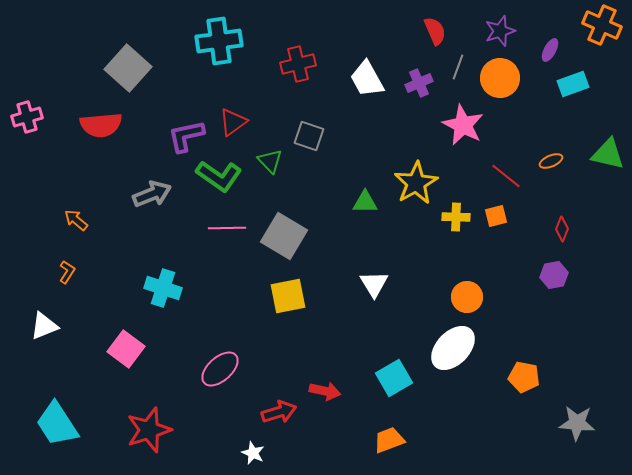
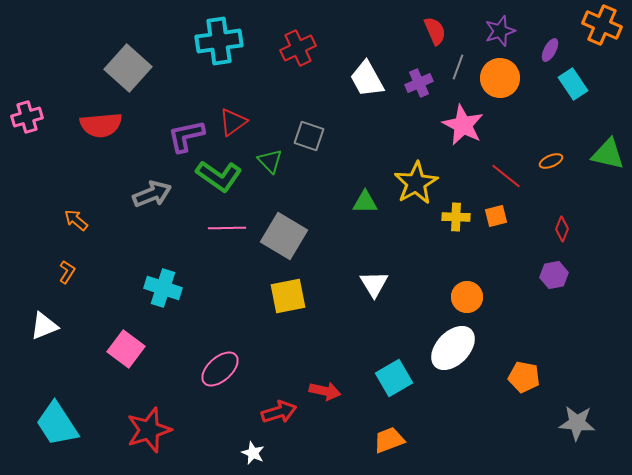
red cross at (298, 64): moved 16 px up; rotated 12 degrees counterclockwise
cyan rectangle at (573, 84): rotated 76 degrees clockwise
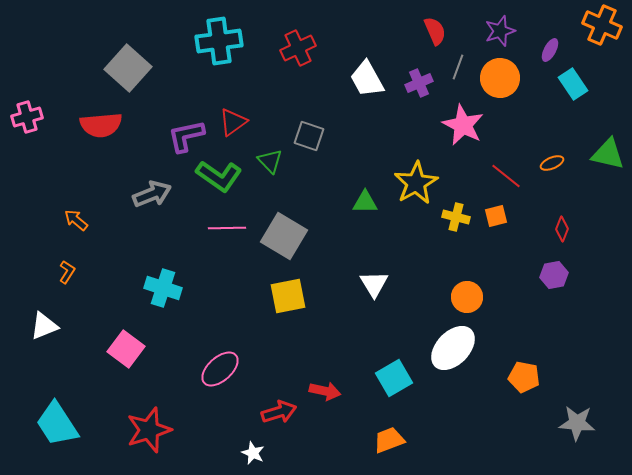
orange ellipse at (551, 161): moved 1 px right, 2 px down
yellow cross at (456, 217): rotated 12 degrees clockwise
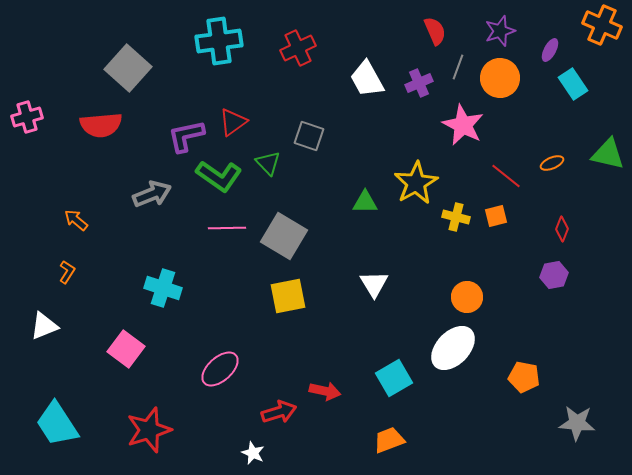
green triangle at (270, 161): moved 2 px left, 2 px down
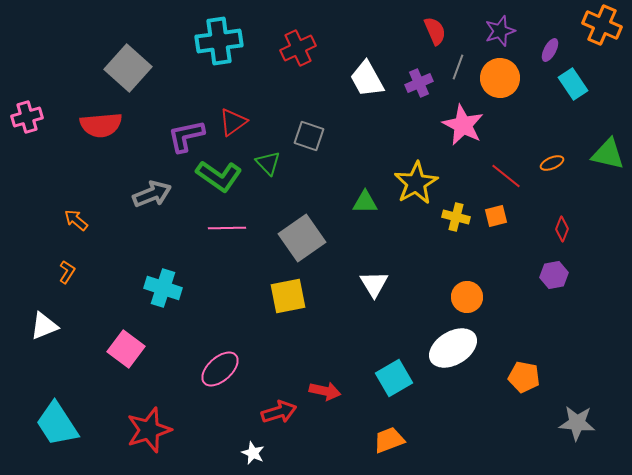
gray square at (284, 236): moved 18 px right, 2 px down; rotated 24 degrees clockwise
white ellipse at (453, 348): rotated 15 degrees clockwise
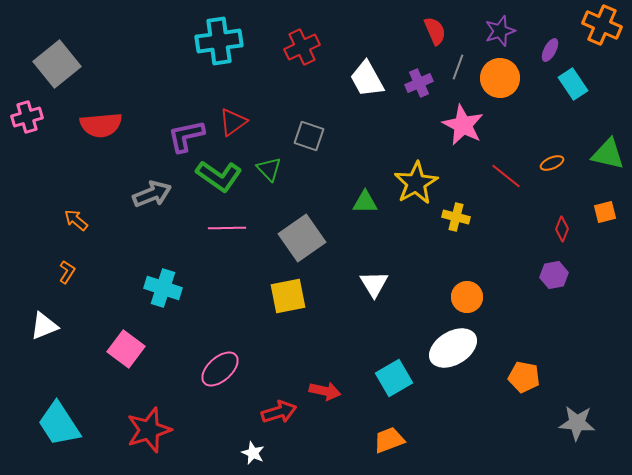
red cross at (298, 48): moved 4 px right, 1 px up
gray square at (128, 68): moved 71 px left, 4 px up; rotated 9 degrees clockwise
green triangle at (268, 163): moved 1 px right, 6 px down
orange square at (496, 216): moved 109 px right, 4 px up
cyan trapezoid at (57, 424): moved 2 px right
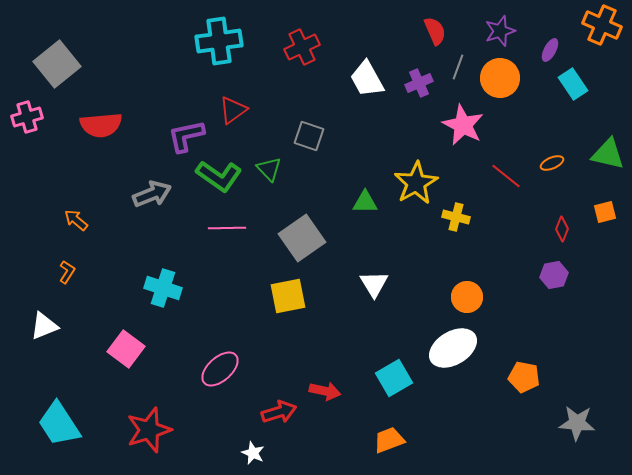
red triangle at (233, 122): moved 12 px up
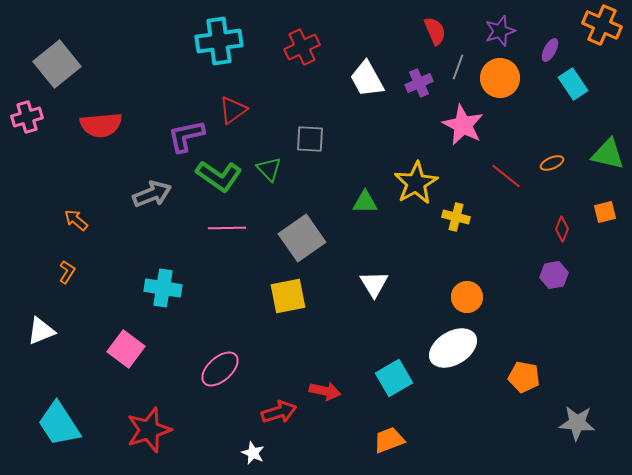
gray square at (309, 136): moved 1 px right, 3 px down; rotated 16 degrees counterclockwise
cyan cross at (163, 288): rotated 9 degrees counterclockwise
white triangle at (44, 326): moved 3 px left, 5 px down
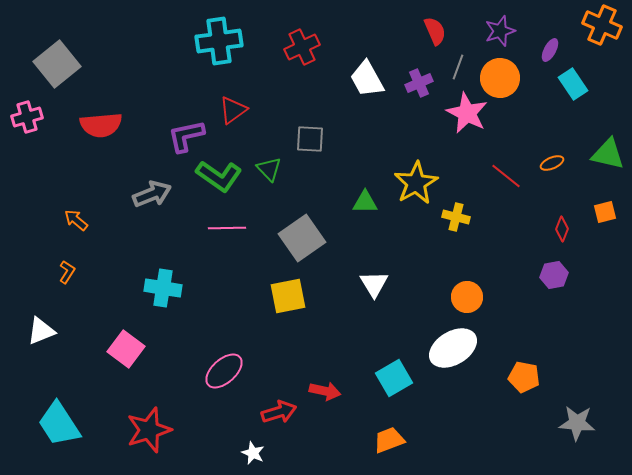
pink star at (463, 125): moved 4 px right, 12 px up
pink ellipse at (220, 369): moved 4 px right, 2 px down
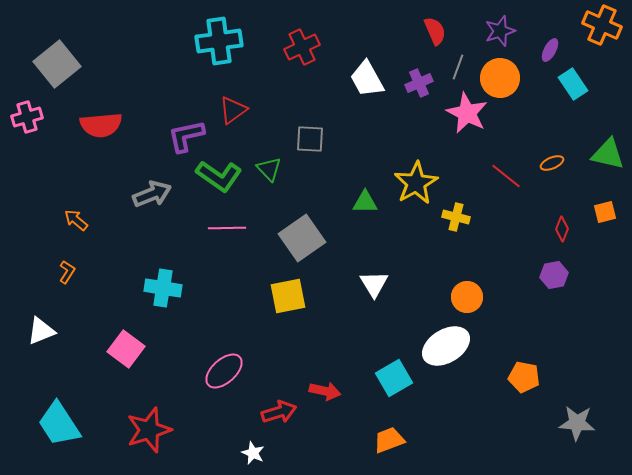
white ellipse at (453, 348): moved 7 px left, 2 px up
